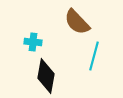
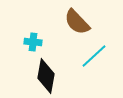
cyan line: rotated 32 degrees clockwise
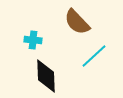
cyan cross: moved 2 px up
black diamond: rotated 12 degrees counterclockwise
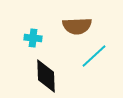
brown semicircle: moved 4 px down; rotated 48 degrees counterclockwise
cyan cross: moved 2 px up
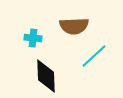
brown semicircle: moved 3 px left
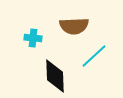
black diamond: moved 9 px right
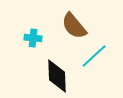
brown semicircle: rotated 52 degrees clockwise
black diamond: moved 2 px right
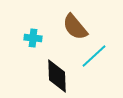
brown semicircle: moved 1 px right, 1 px down
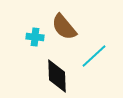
brown semicircle: moved 11 px left
cyan cross: moved 2 px right, 1 px up
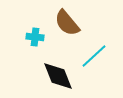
brown semicircle: moved 3 px right, 4 px up
black diamond: moved 1 px right; rotated 20 degrees counterclockwise
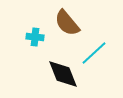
cyan line: moved 3 px up
black diamond: moved 5 px right, 2 px up
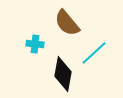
cyan cross: moved 7 px down
black diamond: rotated 32 degrees clockwise
